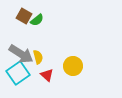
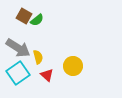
gray arrow: moved 3 px left, 6 px up
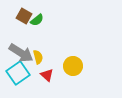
gray arrow: moved 3 px right, 5 px down
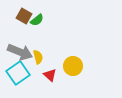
gray arrow: moved 1 px left, 1 px up; rotated 10 degrees counterclockwise
red triangle: moved 3 px right
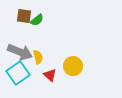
brown square: rotated 21 degrees counterclockwise
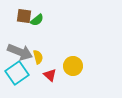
cyan square: moved 1 px left
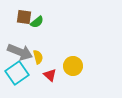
brown square: moved 1 px down
green semicircle: moved 2 px down
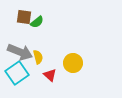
yellow circle: moved 3 px up
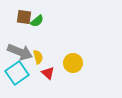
green semicircle: moved 1 px up
red triangle: moved 2 px left, 2 px up
